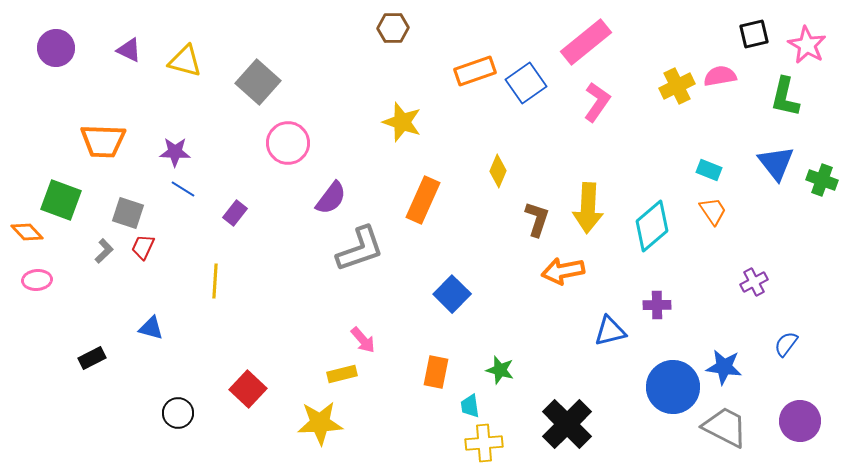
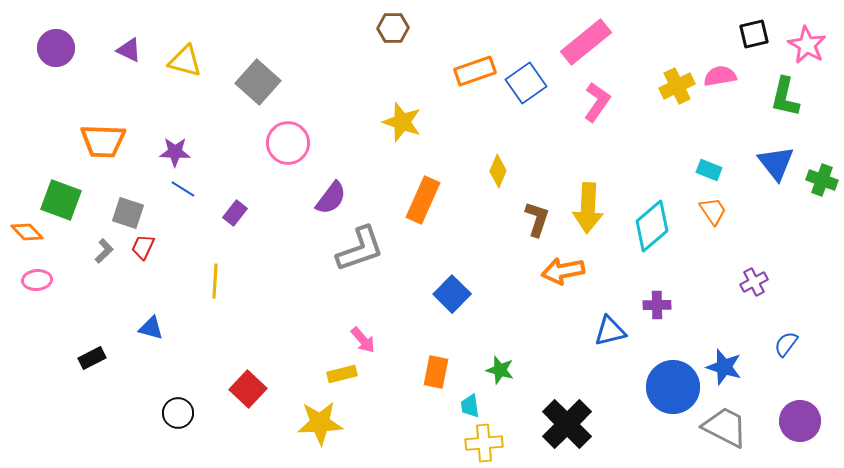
blue star at (724, 367): rotated 9 degrees clockwise
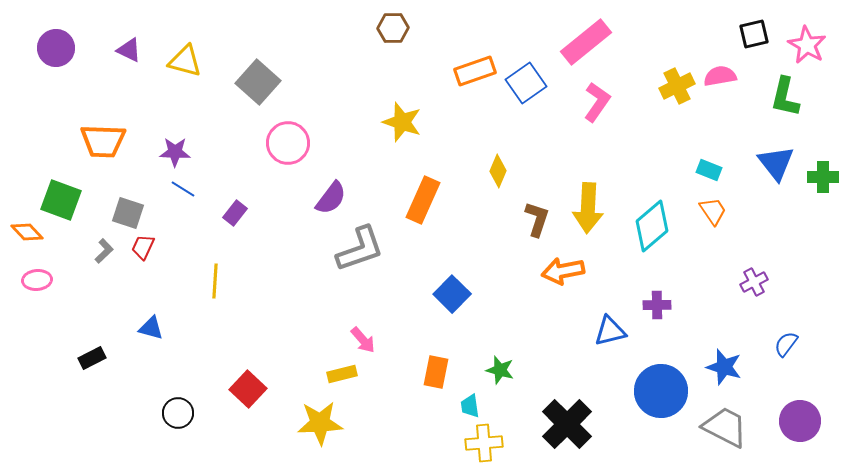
green cross at (822, 180): moved 1 px right, 3 px up; rotated 20 degrees counterclockwise
blue circle at (673, 387): moved 12 px left, 4 px down
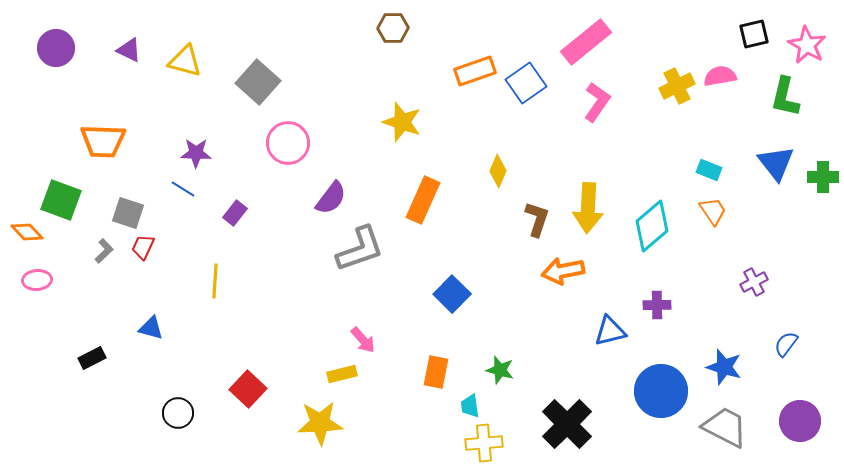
purple star at (175, 152): moved 21 px right, 1 px down
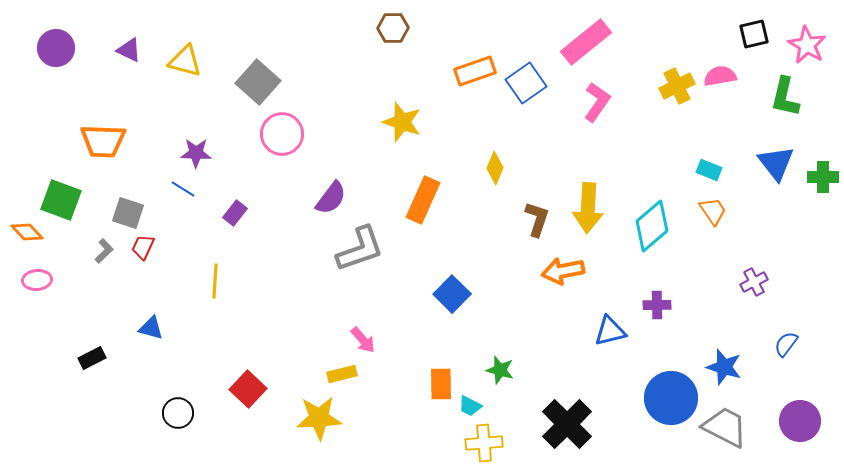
pink circle at (288, 143): moved 6 px left, 9 px up
yellow diamond at (498, 171): moved 3 px left, 3 px up
orange rectangle at (436, 372): moved 5 px right, 12 px down; rotated 12 degrees counterclockwise
blue circle at (661, 391): moved 10 px right, 7 px down
cyan trapezoid at (470, 406): rotated 55 degrees counterclockwise
yellow star at (320, 423): moved 1 px left, 5 px up
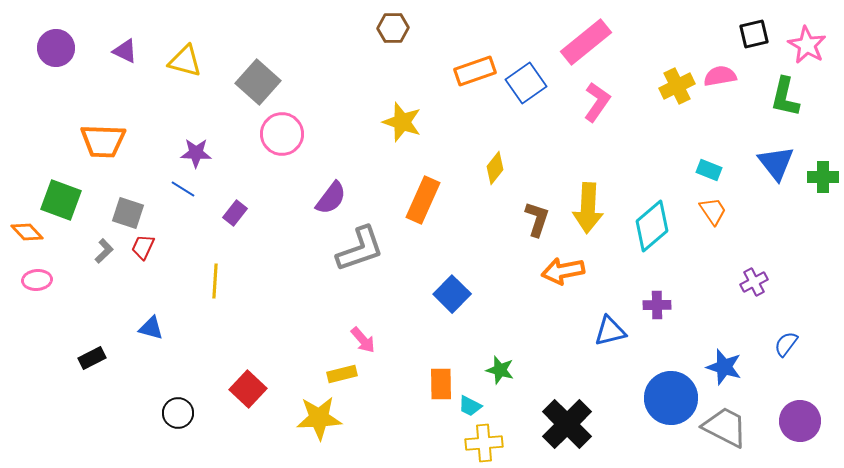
purple triangle at (129, 50): moved 4 px left, 1 px down
yellow diamond at (495, 168): rotated 16 degrees clockwise
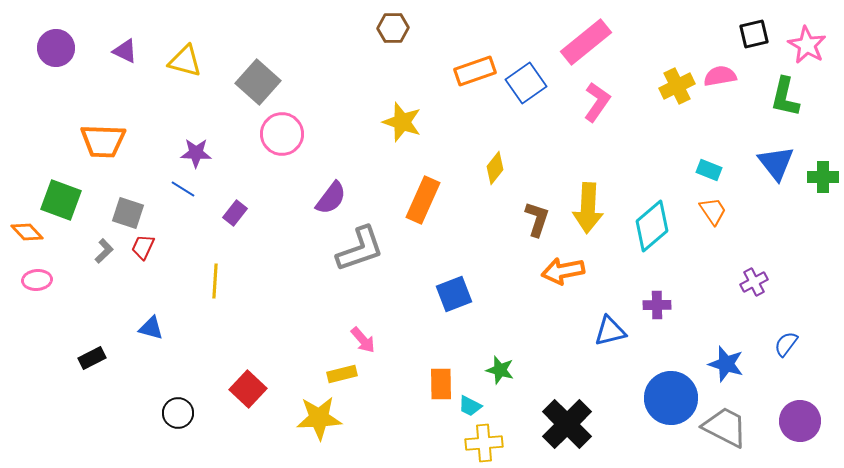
blue square at (452, 294): moved 2 px right; rotated 24 degrees clockwise
blue star at (724, 367): moved 2 px right, 3 px up
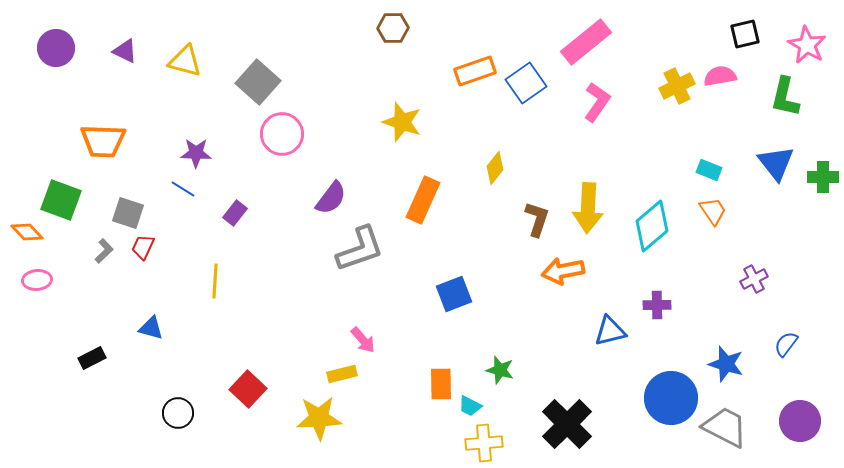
black square at (754, 34): moved 9 px left
purple cross at (754, 282): moved 3 px up
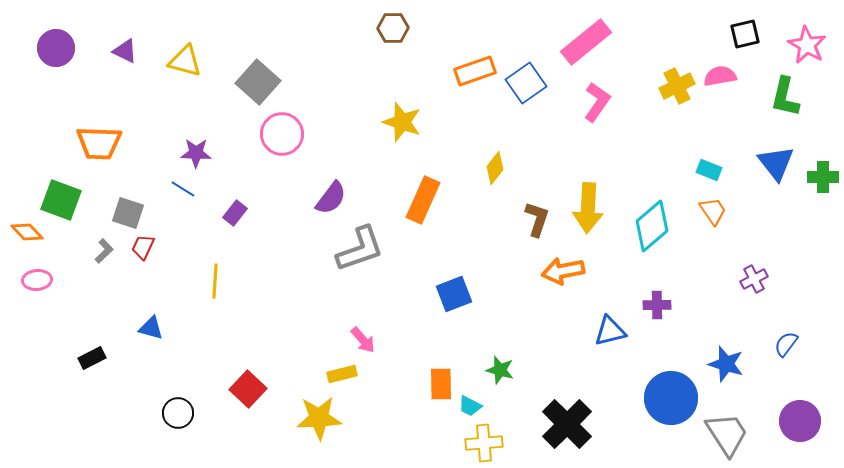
orange trapezoid at (103, 141): moved 4 px left, 2 px down
gray trapezoid at (725, 427): moved 2 px right, 7 px down; rotated 30 degrees clockwise
